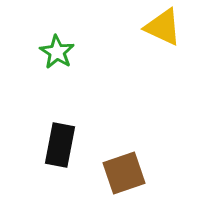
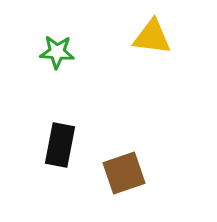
yellow triangle: moved 11 px left, 10 px down; rotated 18 degrees counterclockwise
green star: rotated 28 degrees counterclockwise
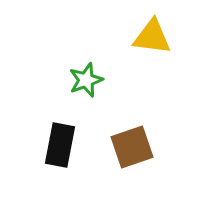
green star: moved 29 px right, 28 px down; rotated 24 degrees counterclockwise
brown square: moved 8 px right, 26 px up
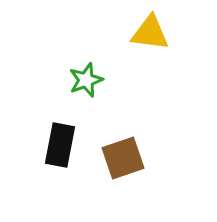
yellow triangle: moved 2 px left, 4 px up
brown square: moved 9 px left, 11 px down
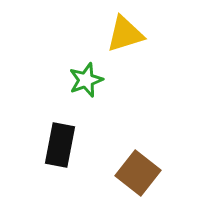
yellow triangle: moved 25 px left, 1 px down; rotated 24 degrees counterclockwise
brown square: moved 15 px right, 15 px down; rotated 33 degrees counterclockwise
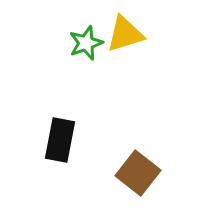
green star: moved 37 px up
black rectangle: moved 5 px up
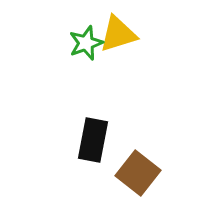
yellow triangle: moved 7 px left
black rectangle: moved 33 px right
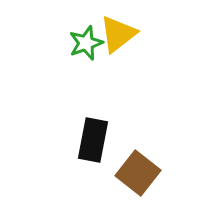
yellow triangle: rotated 21 degrees counterclockwise
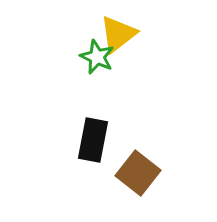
green star: moved 11 px right, 14 px down; rotated 28 degrees counterclockwise
